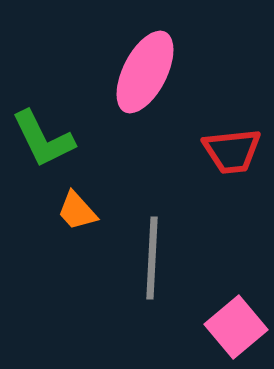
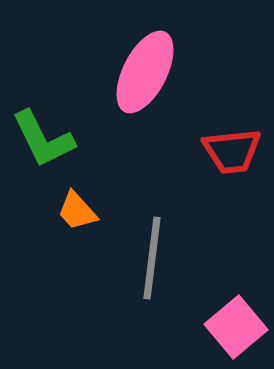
gray line: rotated 4 degrees clockwise
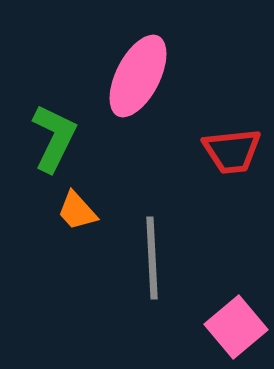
pink ellipse: moved 7 px left, 4 px down
green L-shape: moved 11 px right, 1 px up; rotated 128 degrees counterclockwise
gray line: rotated 10 degrees counterclockwise
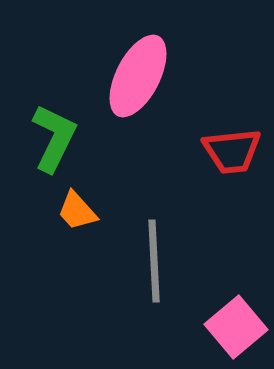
gray line: moved 2 px right, 3 px down
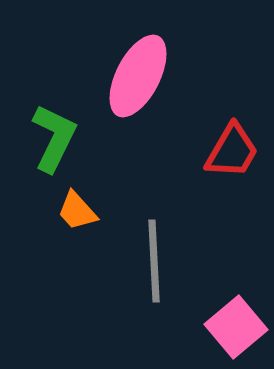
red trapezoid: rotated 54 degrees counterclockwise
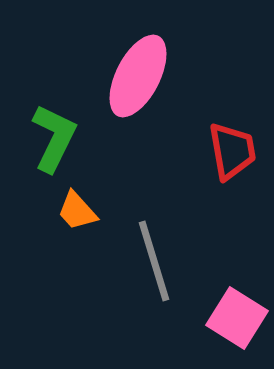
red trapezoid: rotated 40 degrees counterclockwise
gray line: rotated 14 degrees counterclockwise
pink square: moved 1 px right, 9 px up; rotated 18 degrees counterclockwise
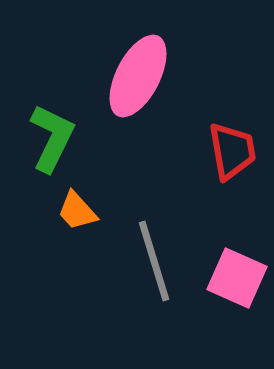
green L-shape: moved 2 px left
pink square: moved 40 px up; rotated 8 degrees counterclockwise
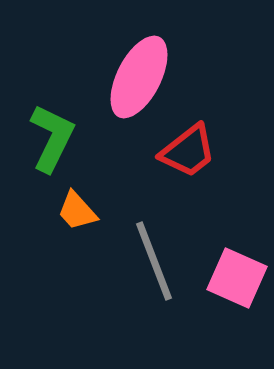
pink ellipse: moved 1 px right, 1 px down
red trapezoid: moved 44 px left; rotated 62 degrees clockwise
gray line: rotated 4 degrees counterclockwise
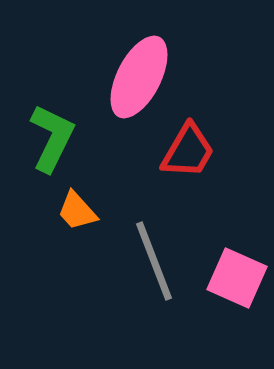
red trapezoid: rotated 22 degrees counterclockwise
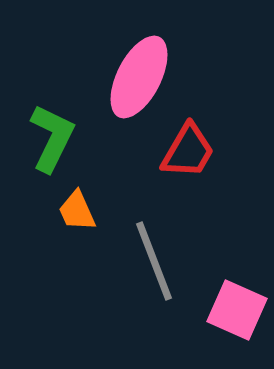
orange trapezoid: rotated 18 degrees clockwise
pink square: moved 32 px down
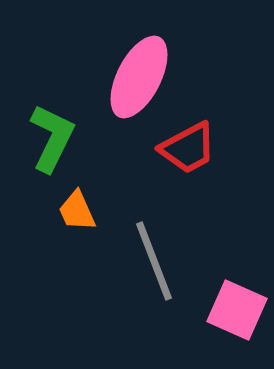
red trapezoid: moved 3 px up; rotated 32 degrees clockwise
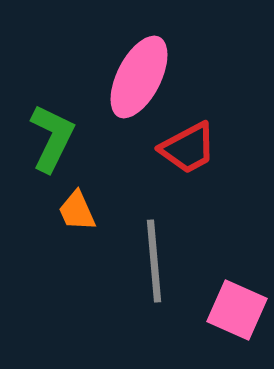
gray line: rotated 16 degrees clockwise
